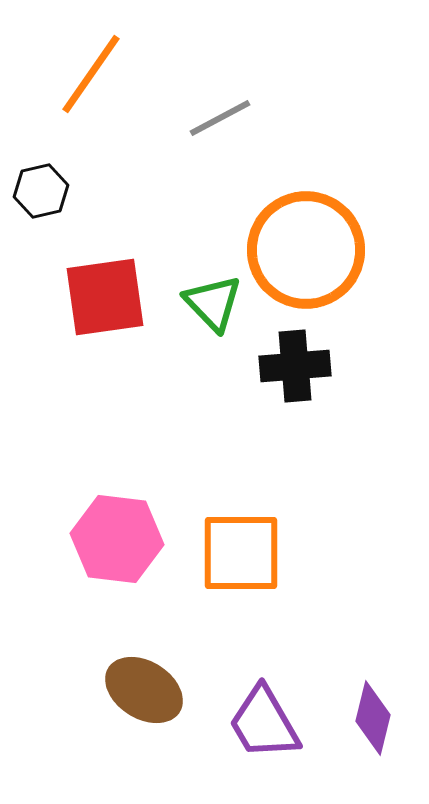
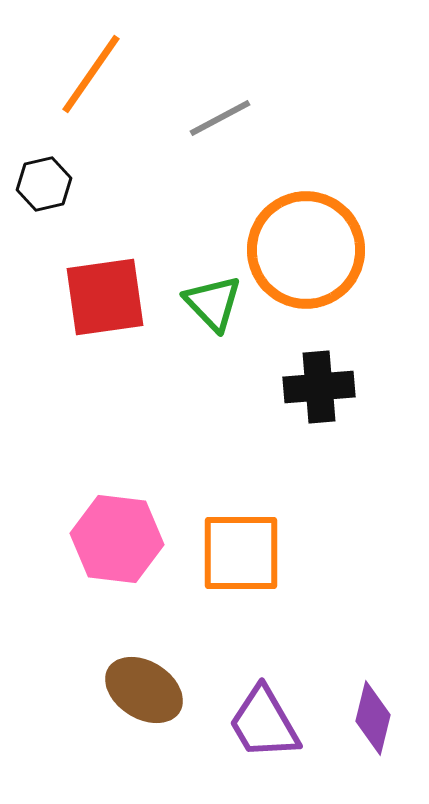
black hexagon: moved 3 px right, 7 px up
black cross: moved 24 px right, 21 px down
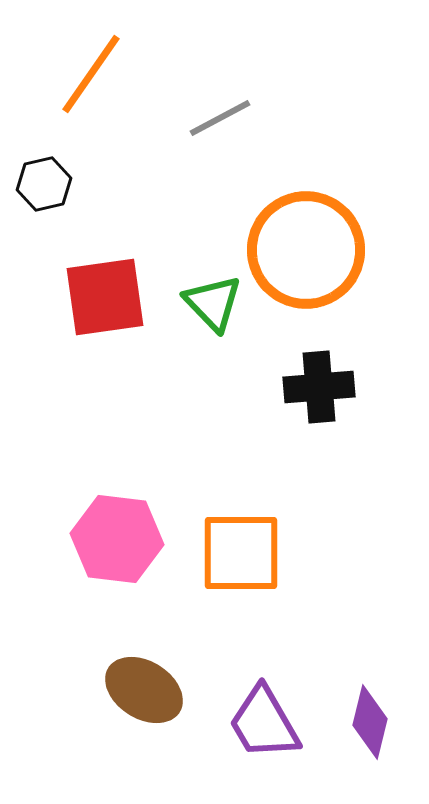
purple diamond: moved 3 px left, 4 px down
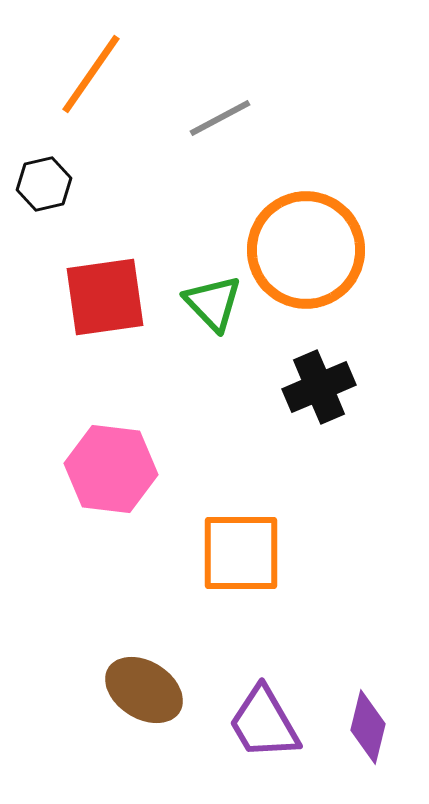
black cross: rotated 18 degrees counterclockwise
pink hexagon: moved 6 px left, 70 px up
purple diamond: moved 2 px left, 5 px down
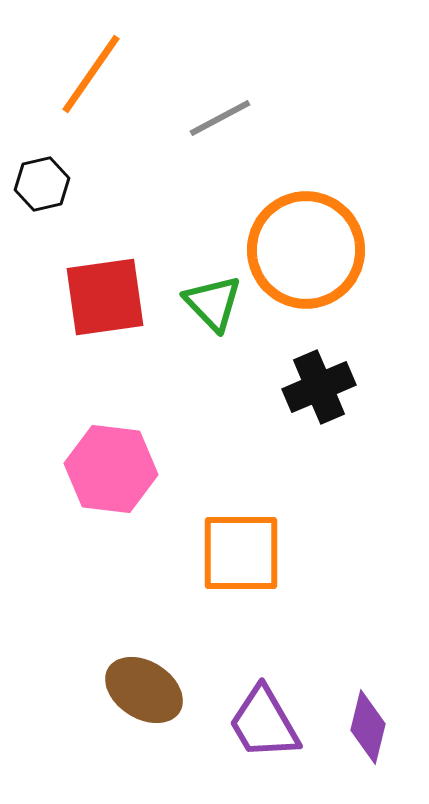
black hexagon: moved 2 px left
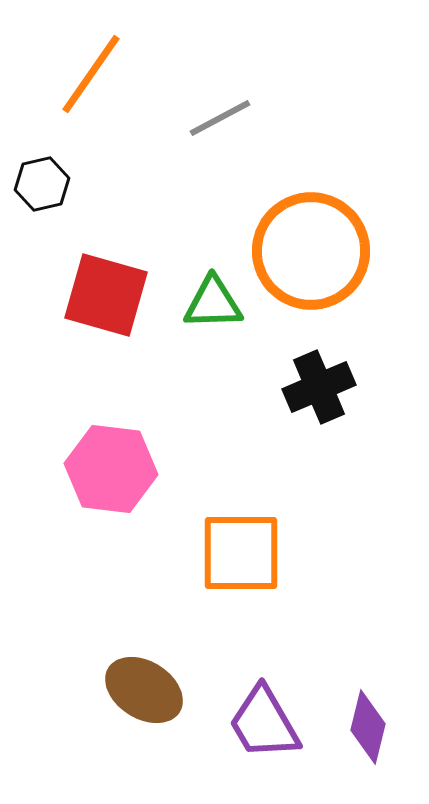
orange circle: moved 5 px right, 1 px down
red square: moved 1 px right, 2 px up; rotated 24 degrees clockwise
green triangle: rotated 48 degrees counterclockwise
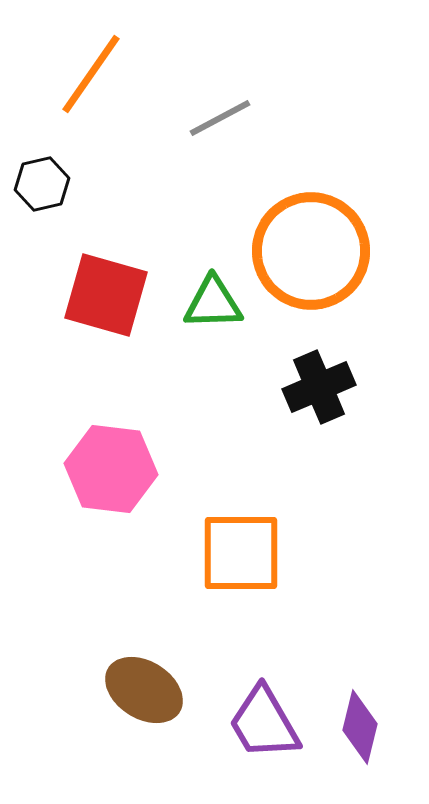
purple diamond: moved 8 px left
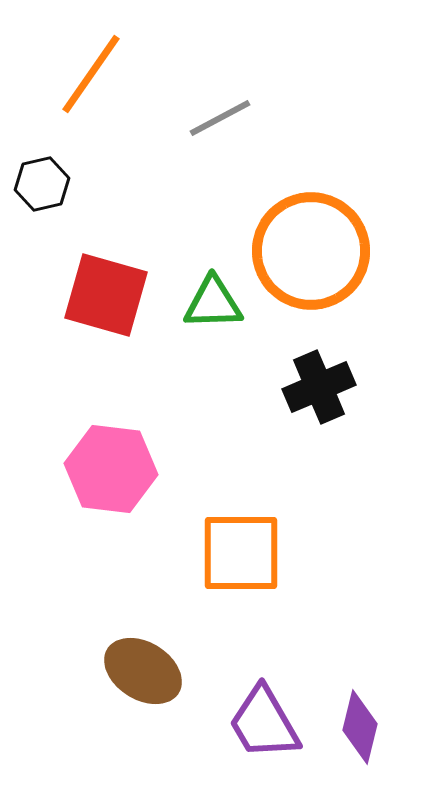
brown ellipse: moved 1 px left, 19 px up
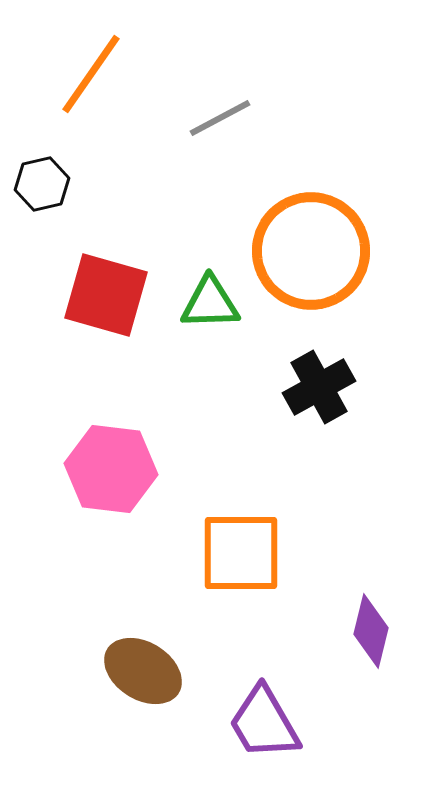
green triangle: moved 3 px left
black cross: rotated 6 degrees counterclockwise
purple diamond: moved 11 px right, 96 px up
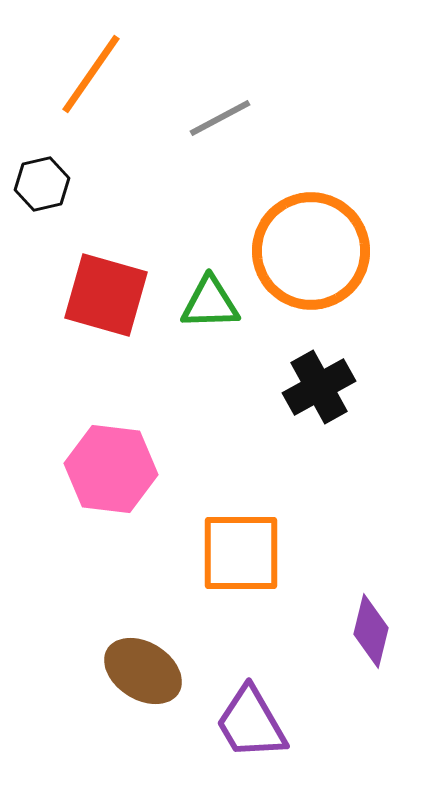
purple trapezoid: moved 13 px left
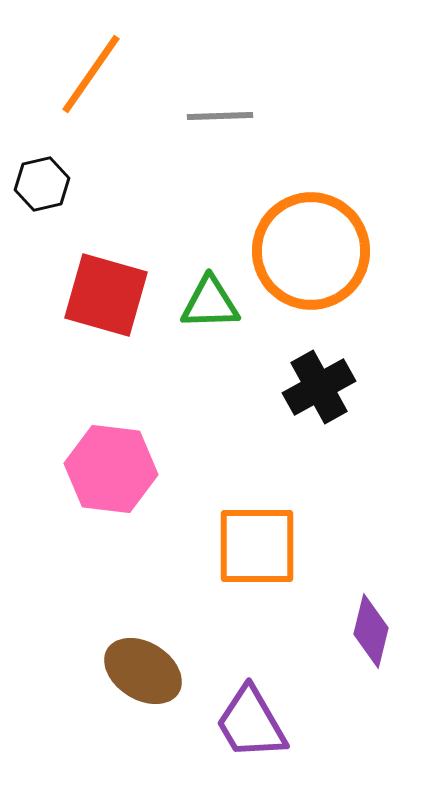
gray line: moved 2 px up; rotated 26 degrees clockwise
orange square: moved 16 px right, 7 px up
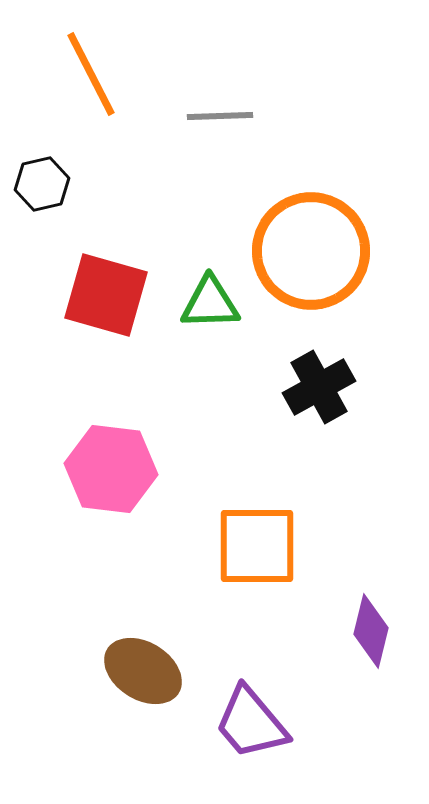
orange line: rotated 62 degrees counterclockwise
purple trapezoid: rotated 10 degrees counterclockwise
